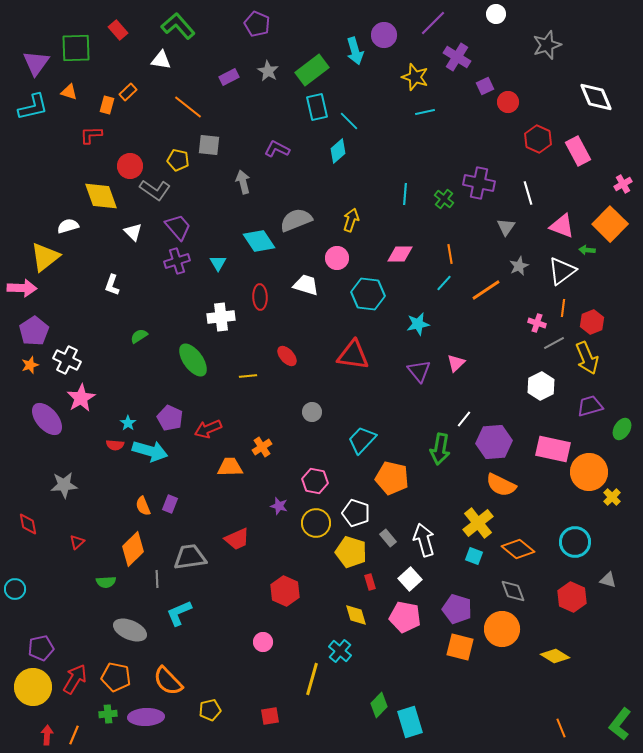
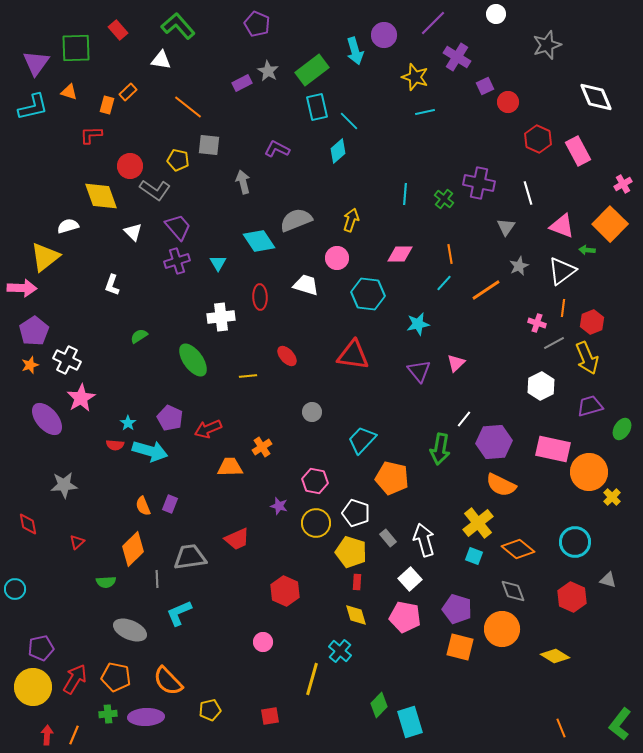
purple rectangle at (229, 77): moved 13 px right, 6 px down
red rectangle at (370, 582): moved 13 px left; rotated 21 degrees clockwise
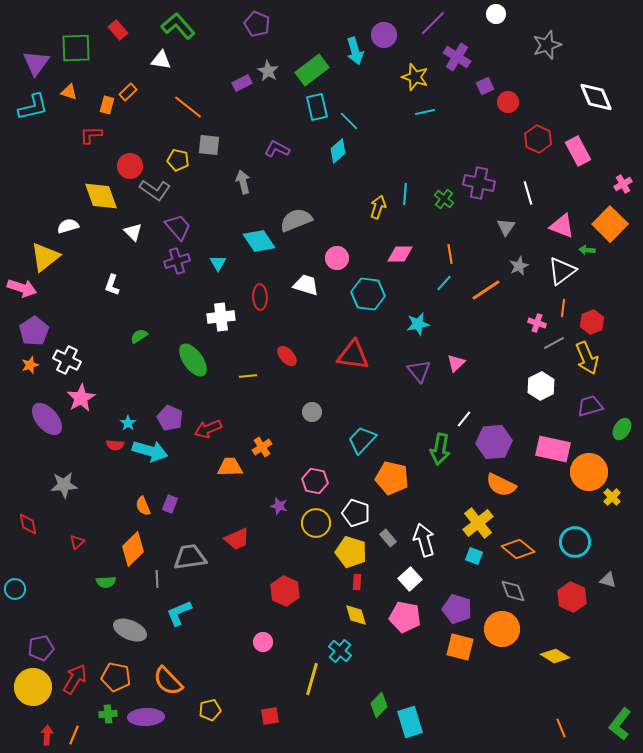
yellow arrow at (351, 220): moved 27 px right, 13 px up
pink arrow at (22, 288): rotated 16 degrees clockwise
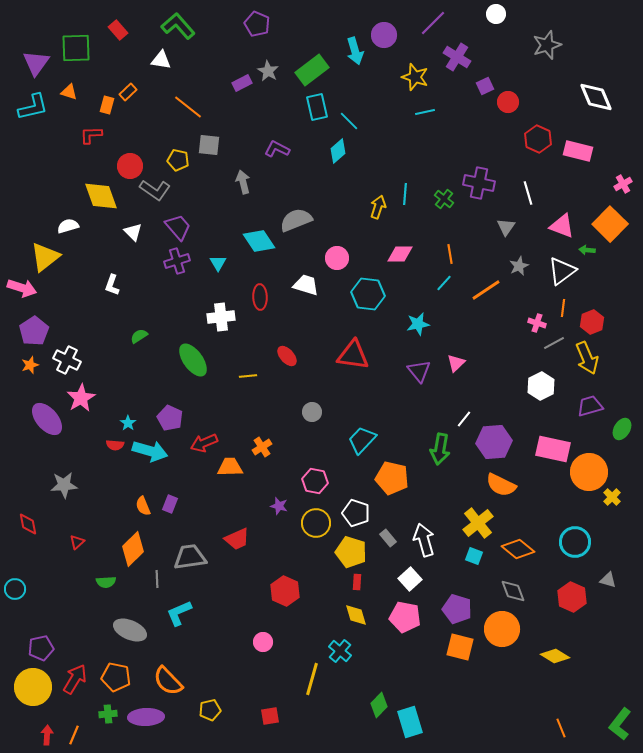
pink rectangle at (578, 151): rotated 48 degrees counterclockwise
red arrow at (208, 429): moved 4 px left, 14 px down
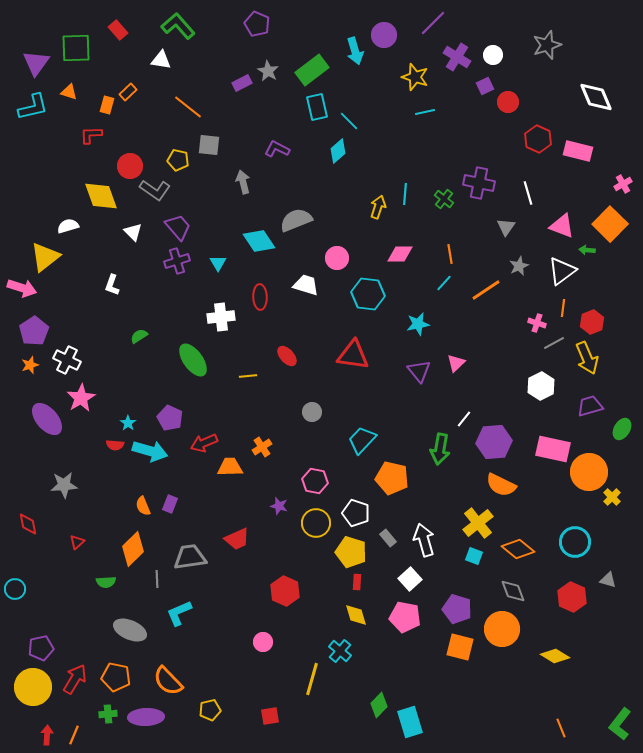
white circle at (496, 14): moved 3 px left, 41 px down
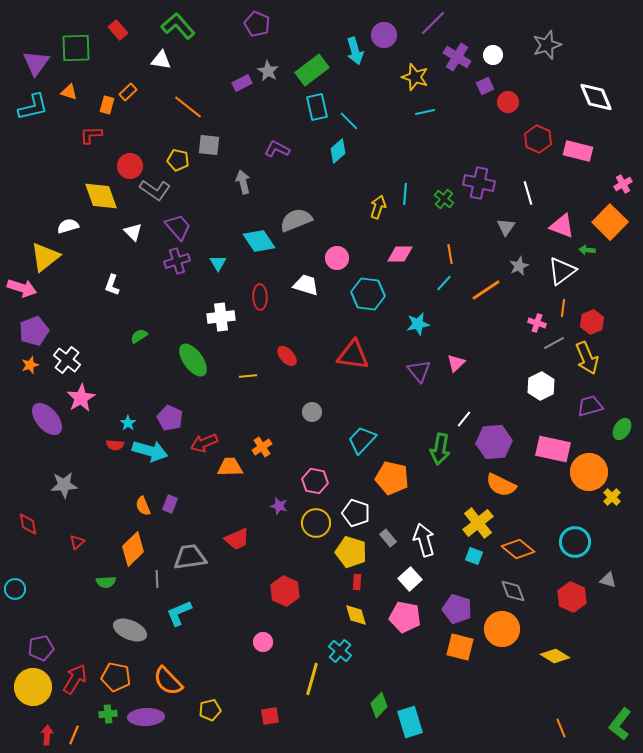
orange square at (610, 224): moved 2 px up
purple pentagon at (34, 331): rotated 12 degrees clockwise
white cross at (67, 360): rotated 12 degrees clockwise
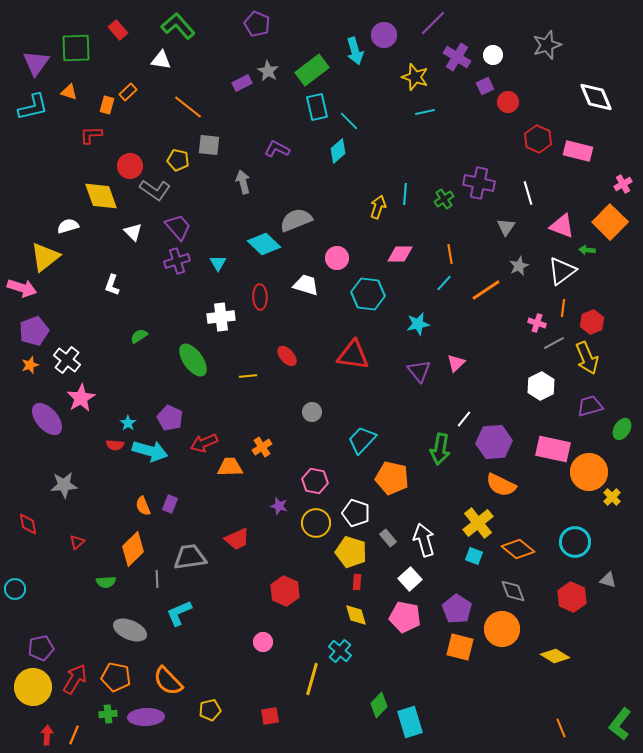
green cross at (444, 199): rotated 18 degrees clockwise
cyan diamond at (259, 241): moved 5 px right, 3 px down; rotated 12 degrees counterclockwise
purple pentagon at (457, 609): rotated 16 degrees clockwise
